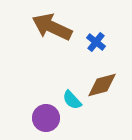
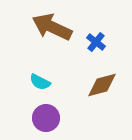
cyan semicircle: moved 32 px left, 18 px up; rotated 20 degrees counterclockwise
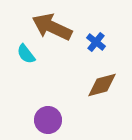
cyan semicircle: moved 14 px left, 28 px up; rotated 25 degrees clockwise
purple circle: moved 2 px right, 2 px down
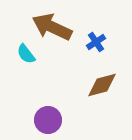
blue cross: rotated 18 degrees clockwise
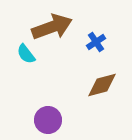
brown arrow: rotated 135 degrees clockwise
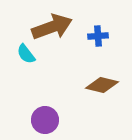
blue cross: moved 2 px right, 6 px up; rotated 30 degrees clockwise
brown diamond: rotated 28 degrees clockwise
purple circle: moved 3 px left
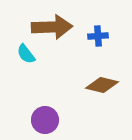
brown arrow: rotated 18 degrees clockwise
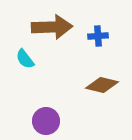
cyan semicircle: moved 1 px left, 5 px down
purple circle: moved 1 px right, 1 px down
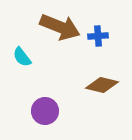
brown arrow: moved 8 px right; rotated 24 degrees clockwise
cyan semicircle: moved 3 px left, 2 px up
purple circle: moved 1 px left, 10 px up
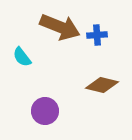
blue cross: moved 1 px left, 1 px up
